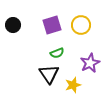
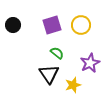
green semicircle: rotated 120 degrees counterclockwise
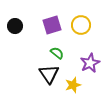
black circle: moved 2 px right, 1 px down
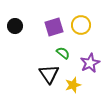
purple square: moved 2 px right, 2 px down
green semicircle: moved 6 px right
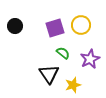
purple square: moved 1 px right, 1 px down
purple star: moved 4 px up
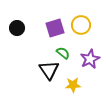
black circle: moved 2 px right, 2 px down
black triangle: moved 4 px up
yellow star: rotated 14 degrees clockwise
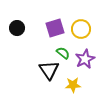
yellow circle: moved 4 px down
purple star: moved 5 px left
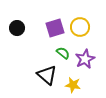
yellow circle: moved 1 px left, 2 px up
black triangle: moved 2 px left, 5 px down; rotated 15 degrees counterclockwise
yellow star: rotated 14 degrees clockwise
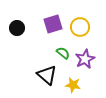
purple square: moved 2 px left, 4 px up
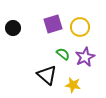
black circle: moved 4 px left
green semicircle: moved 1 px down
purple star: moved 2 px up
